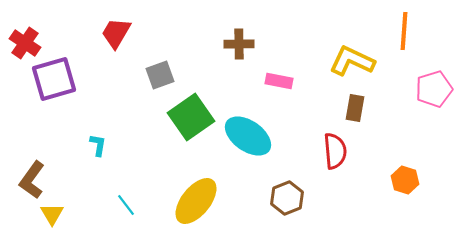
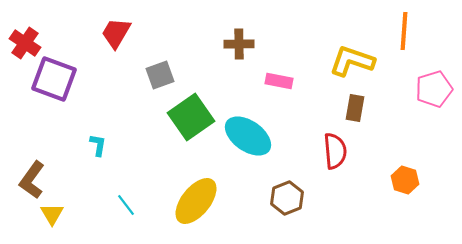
yellow L-shape: rotated 6 degrees counterclockwise
purple square: rotated 36 degrees clockwise
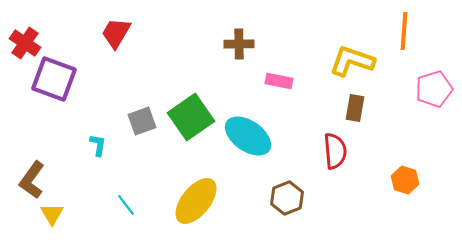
gray square: moved 18 px left, 46 px down
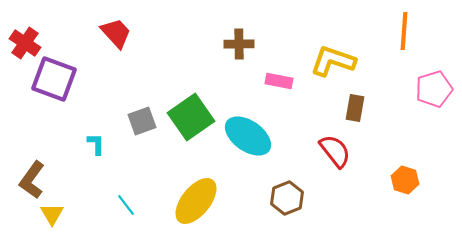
red trapezoid: rotated 108 degrees clockwise
yellow L-shape: moved 19 px left
cyan L-shape: moved 2 px left, 1 px up; rotated 10 degrees counterclockwise
red semicircle: rotated 33 degrees counterclockwise
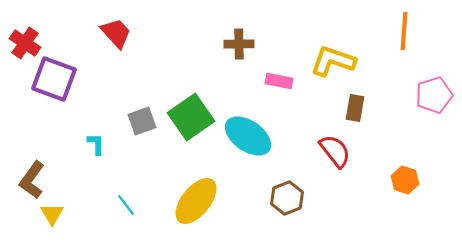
pink pentagon: moved 6 px down
